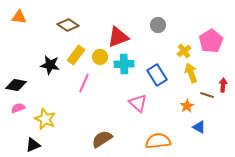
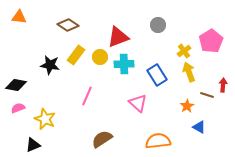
yellow arrow: moved 2 px left, 1 px up
pink line: moved 3 px right, 13 px down
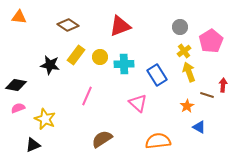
gray circle: moved 22 px right, 2 px down
red triangle: moved 2 px right, 11 px up
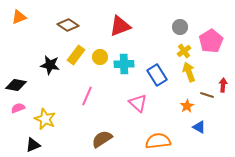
orange triangle: rotated 28 degrees counterclockwise
